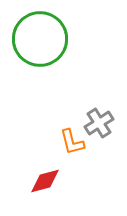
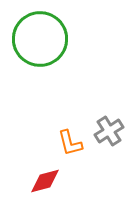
gray cross: moved 10 px right, 8 px down
orange L-shape: moved 2 px left, 1 px down
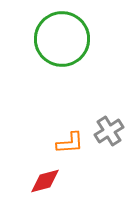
green circle: moved 22 px right
orange L-shape: rotated 80 degrees counterclockwise
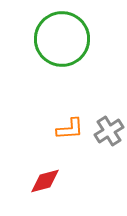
orange L-shape: moved 14 px up
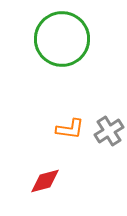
orange L-shape: rotated 12 degrees clockwise
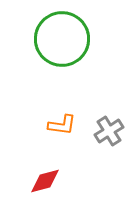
orange L-shape: moved 8 px left, 4 px up
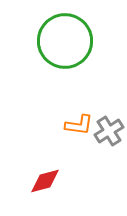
green circle: moved 3 px right, 2 px down
orange L-shape: moved 17 px right
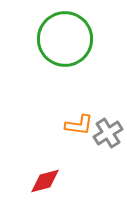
green circle: moved 2 px up
gray cross: moved 1 px left, 2 px down
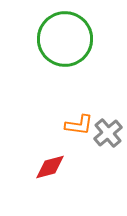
gray cross: rotated 8 degrees counterclockwise
red diamond: moved 5 px right, 14 px up
